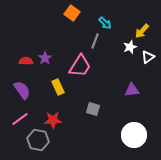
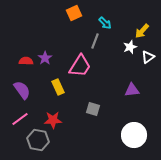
orange square: moved 2 px right; rotated 28 degrees clockwise
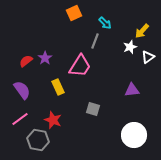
red semicircle: rotated 40 degrees counterclockwise
red star: rotated 24 degrees clockwise
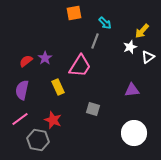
orange square: rotated 14 degrees clockwise
purple semicircle: rotated 132 degrees counterclockwise
white circle: moved 2 px up
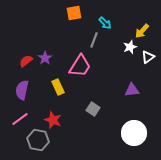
gray line: moved 1 px left, 1 px up
gray square: rotated 16 degrees clockwise
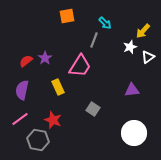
orange square: moved 7 px left, 3 px down
yellow arrow: moved 1 px right
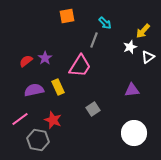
purple semicircle: moved 12 px right; rotated 66 degrees clockwise
gray square: rotated 24 degrees clockwise
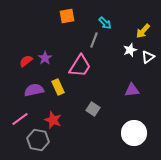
white star: moved 3 px down
gray square: rotated 24 degrees counterclockwise
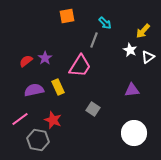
white star: rotated 24 degrees counterclockwise
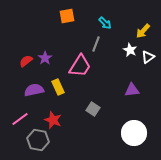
gray line: moved 2 px right, 4 px down
